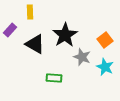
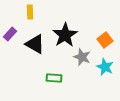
purple rectangle: moved 4 px down
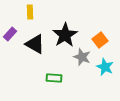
orange square: moved 5 px left
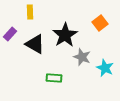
orange square: moved 17 px up
cyan star: moved 1 px down
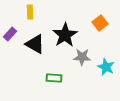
gray star: rotated 18 degrees counterclockwise
cyan star: moved 1 px right, 1 px up
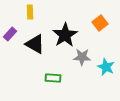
green rectangle: moved 1 px left
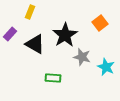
yellow rectangle: rotated 24 degrees clockwise
gray star: rotated 12 degrees clockwise
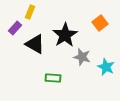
purple rectangle: moved 5 px right, 6 px up
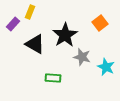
purple rectangle: moved 2 px left, 4 px up
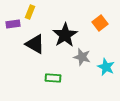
purple rectangle: rotated 40 degrees clockwise
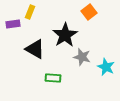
orange square: moved 11 px left, 11 px up
black triangle: moved 5 px down
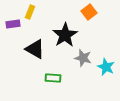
gray star: moved 1 px right, 1 px down
